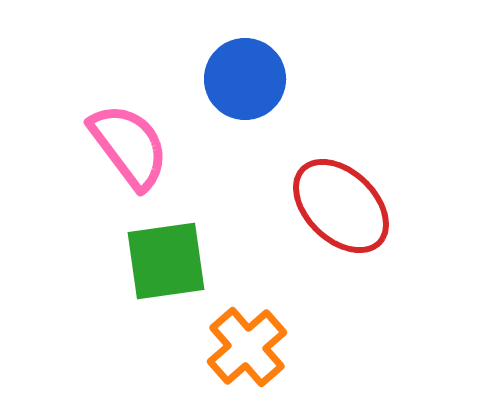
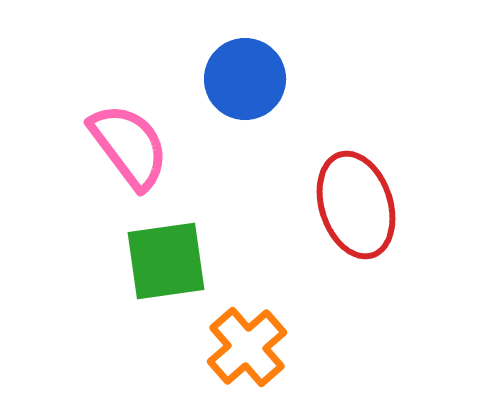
red ellipse: moved 15 px right, 1 px up; rotated 28 degrees clockwise
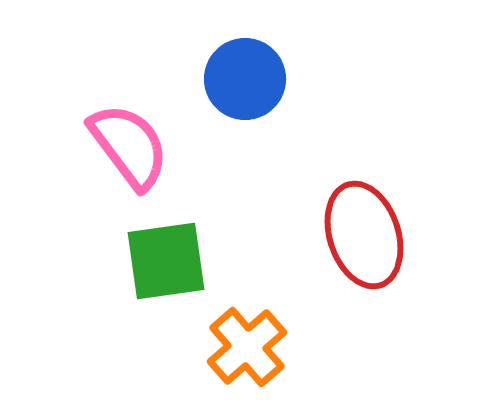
red ellipse: moved 8 px right, 30 px down
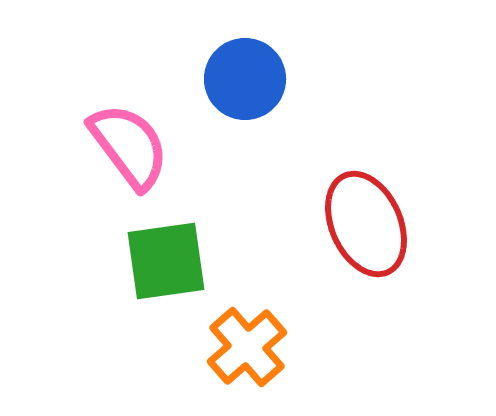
red ellipse: moved 2 px right, 11 px up; rotated 6 degrees counterclockwise
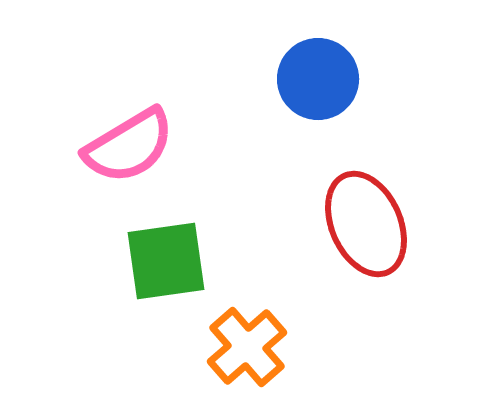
blue circle: moved 73 px right
pink semicircle: rotated 96 degrees clockwise
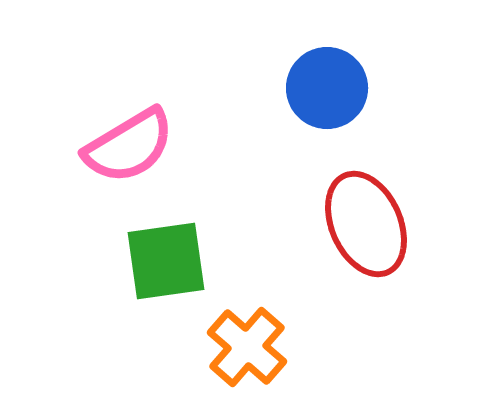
blue circle: moved 9 px right, 9 px down
orange cross: rotated 8 degrees counterclockwise
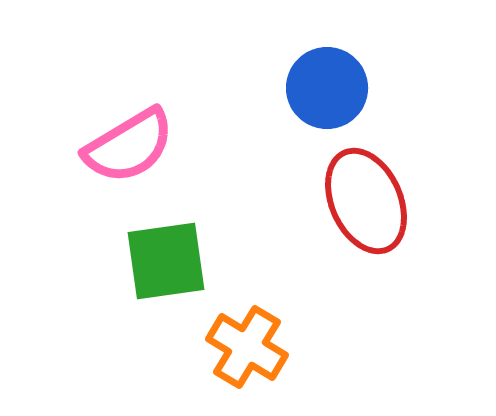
red ellipse: moved 23 px up
orange cross: rotated 10 degrees counterclockwise
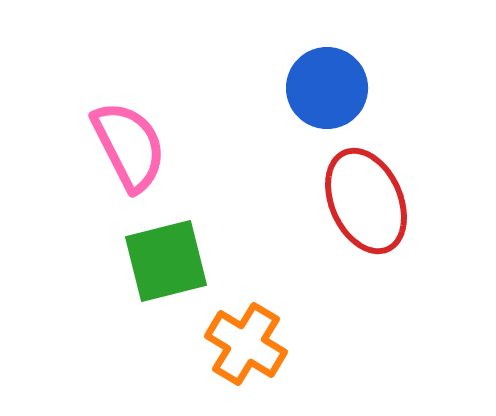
pink semicircle: rotated 86 degrees counterclockwise
green square: rotated 6 degrees counterclockwise
orange cross: moved 1 px left, 3 px up
